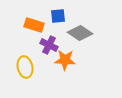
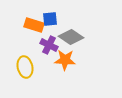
blue square: moved 8 px left, 3 px down
gray diamond: moved 9 px left, 4 px down
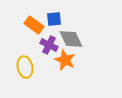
blue square: moved 4 px right
orange rectangle: rotated 18 degrees clockwise
gray diamond: moved 2 px down; rotated 30 degrees clockwise
orange star: rotated 20 degrees clockwise
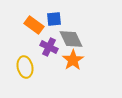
purple cross: moved 2 px down
orange star: moved 8 px right; rotated 15 degrees clockwise
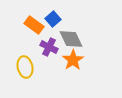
blue square: moved 1 px left; rotated 35 degrees counterclockwise
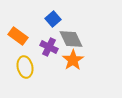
orange rectangle: moved 16 px left, 11 px down
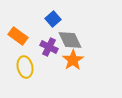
gray diamond: moved 1 px left, 1 px down
